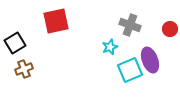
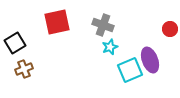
red square: moved 1 px right, 1 px down
gray cross: moved 27 px left
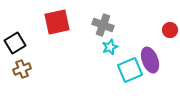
red circle: moved 1 px down
brown cross: moved 2 px left
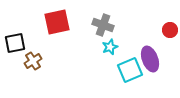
black square: rotated 20 degrees clockwise
purple ellipse: moved 1 px up
brown cross: moved 11 px right, 8 px up; rotated 12 degrees counterclockwise
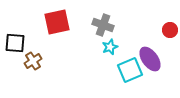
black square: rotated 15 degrees clockwise
purple ellipse: rotated 15 degrees counterclockwise
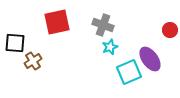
cyan square: moved 1 px left, 2 px down
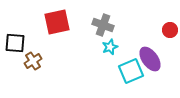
cyan square: moved 2 px right, 1 px up
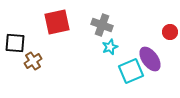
gray cross: moved 1 px left
red circle: moved 2 px down
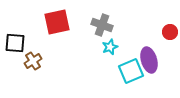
purple ellipse: moved 1 px left, 1 px down; rotated 20 degrees clockwise
